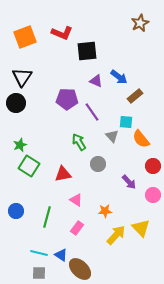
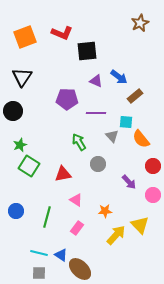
black circle: moved 3 px left, 8 px down
purple line: moved 4 px right, 1 px down; rotated 54 degrees counterclockwise
yellow triangle: moved 1 px left, 3 px up
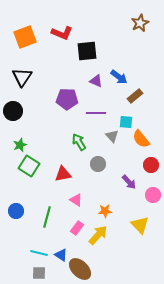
red circle: moved 2 px left, 1 px up
yellow arrow: moved 18 px left
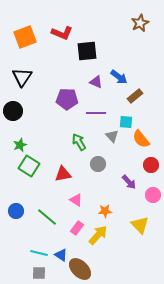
purple triangle: moved 1 px down
green line: rotated 65 degrees counterclockwise
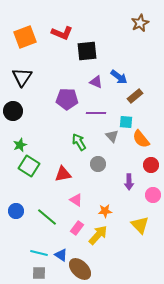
purple arrow: rotated 42 degrees clockwise
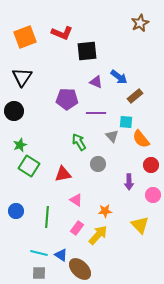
black circle: moved 1 px right
green line: rotated 55 degrees clockwise
